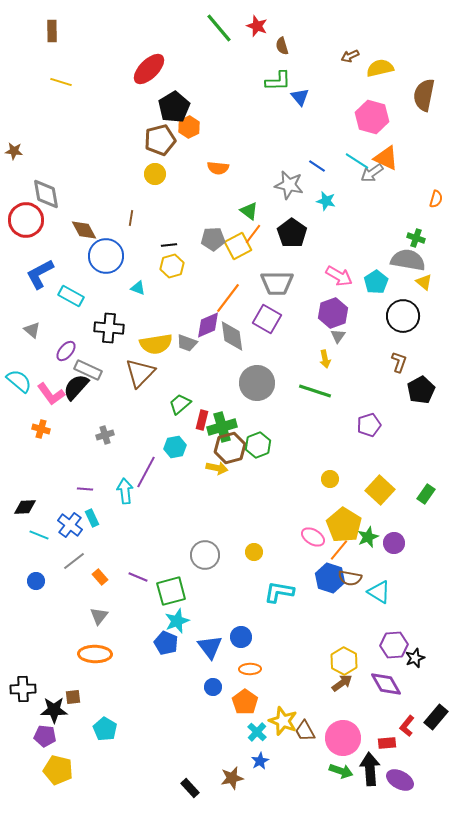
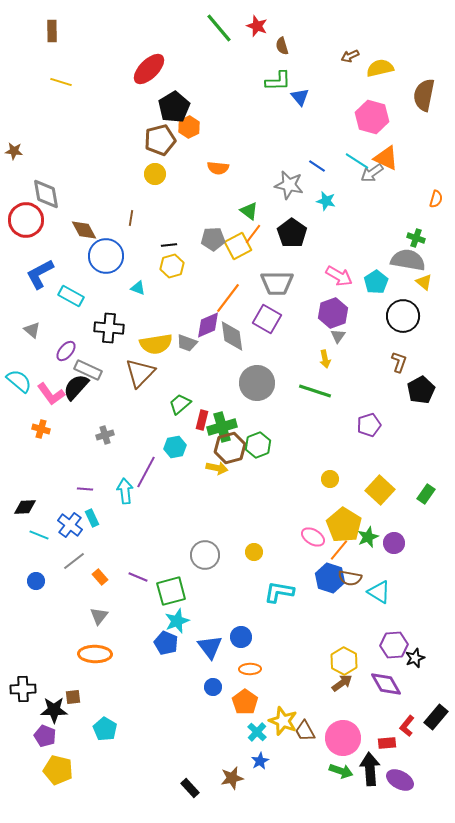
purple pentagon at (45, 736): rotated 15 degrees clockwise
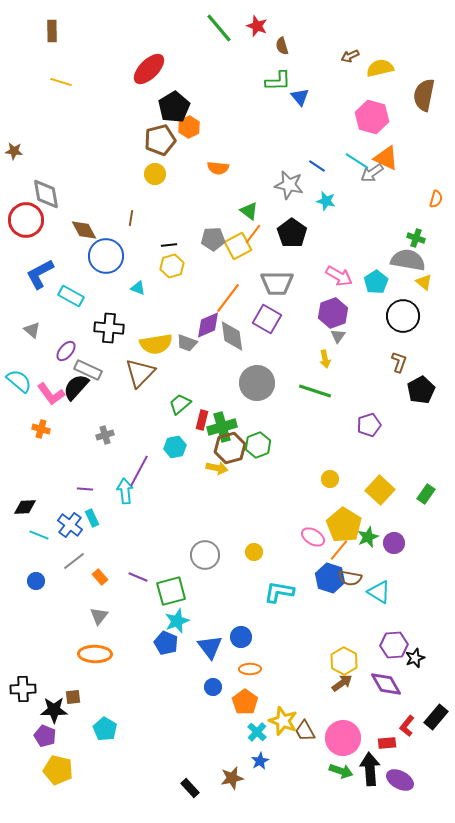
purple line at (146, 472): moved 7 px left, 1 px up
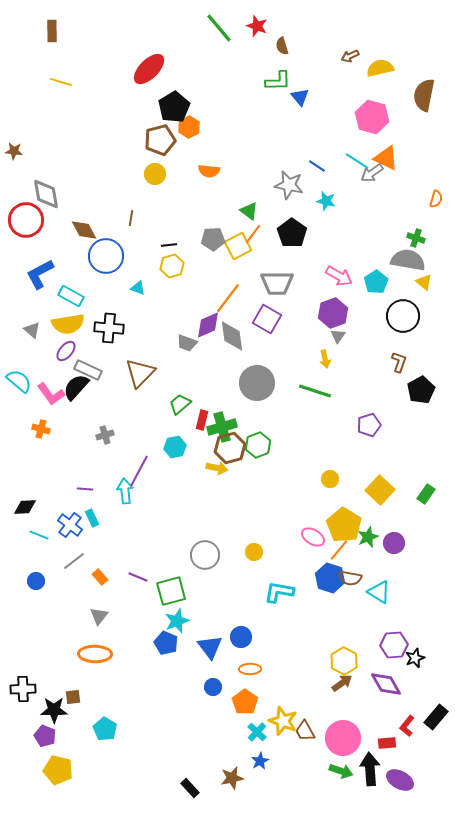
orange semicircle at (218, 168): moved 9 px left, 3 px down
yellow semicircle at (156, 344): moved 88 px left, 20 px up
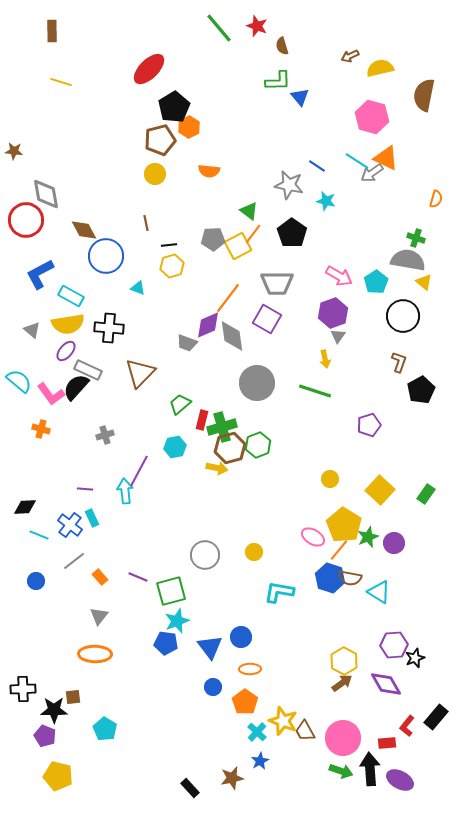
brown line at (131, 218): moved 15 px right, 5 px down; rotated 21 degrees counterclockwise
blue pentagon at (166, 643): rotated 15 degrees counterclockwise
yellow pentagon at (58, 770): moved 6 px down
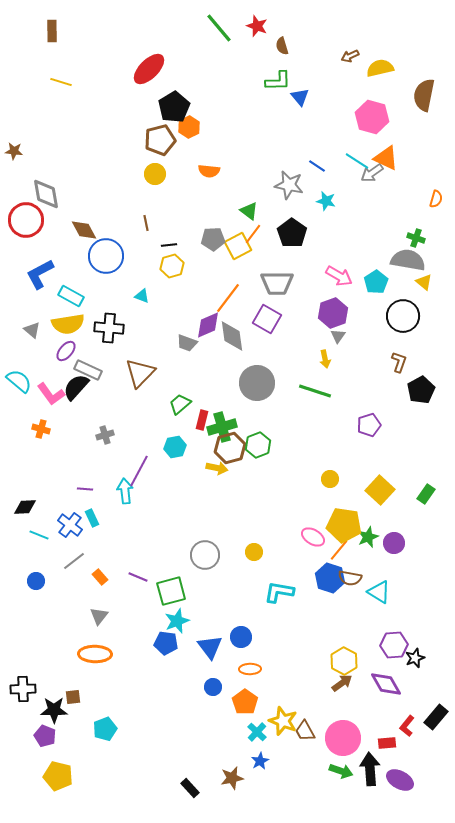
cyan triangle at (138, 288): moved 4 px right, 8 px down
yellow pentagon at (344, 525): rotated 24 degrees counterclockwise
cyan pentagon at (105, 729): rotated 20 degrees clockwise
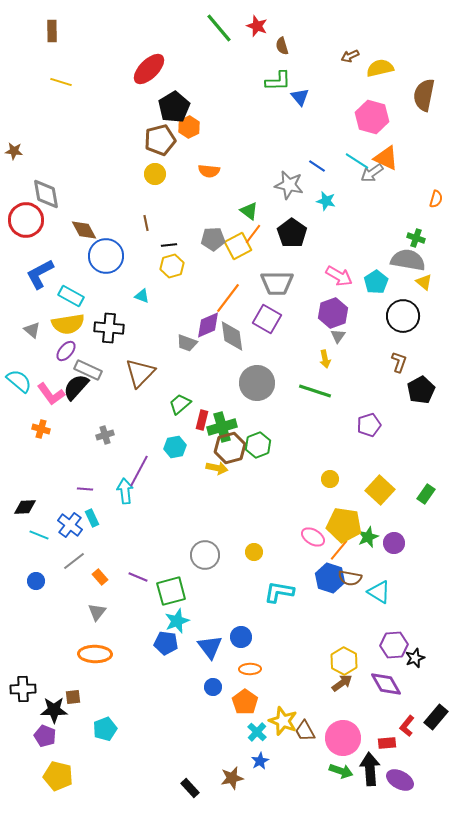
gray triangle at (99, 616): moved 2 px left, 4 px up
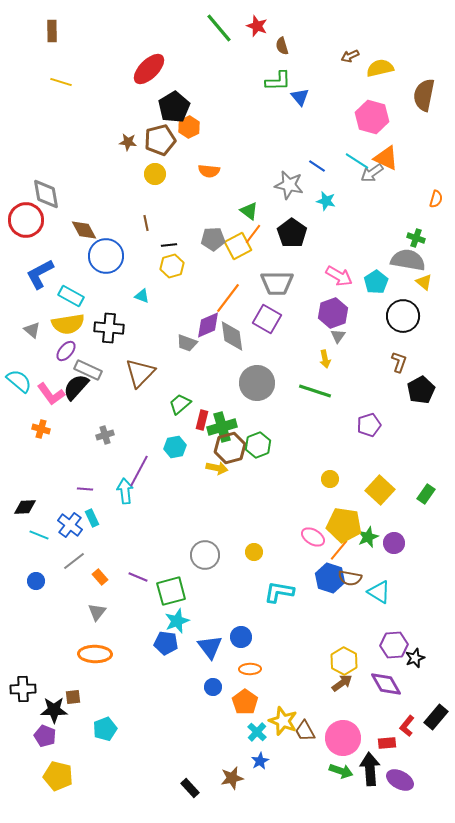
brown star at (14, 151): moved 114 px right, 9 px up
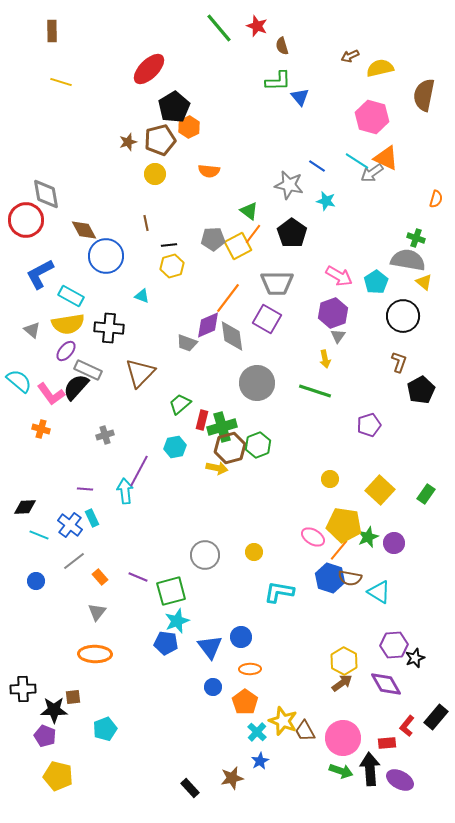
brown star at (128, 142): rotated 24 degrees counterclockwise
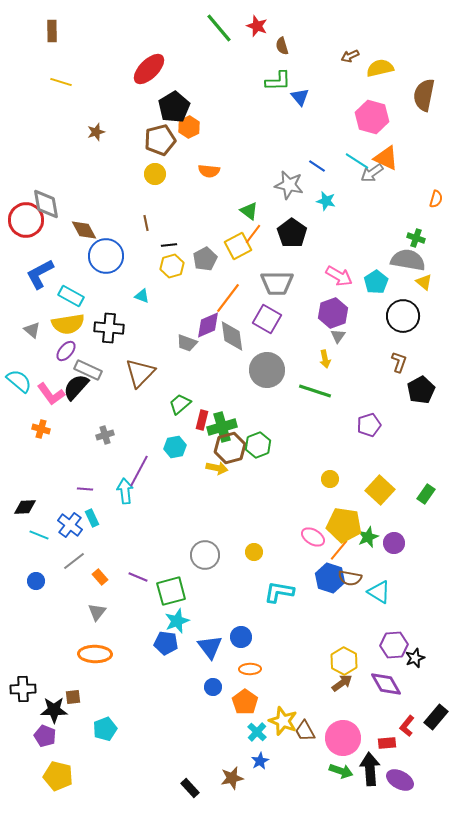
brown star at (128, 142): moved 32 px left, 10 px up
gray diamond at (46, 194): moved 10 px down
gray pentagon at (213, 239): moved 8 px left, 20 px down; rotated 25 degrees counterclockwise
gray circle at (257, 383): moved 10 px right, 13 px up
